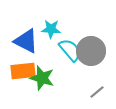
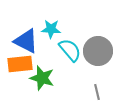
gray circle: moved 7 px right
orange rectangle: moved 3 px left, 7 px up
gray line: rotated 63 degrees counterclockwise
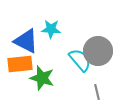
cyan semicircle: moved 10 px right, 10 px down
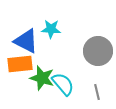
cyan semicircle: moved 17 px left, 24 px down
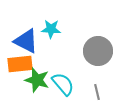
green star: moved 5 px left, 2 px down
